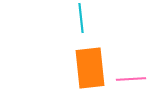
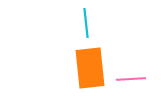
cyan line: moved 5 px right, 5 px down
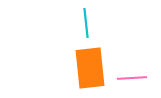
pink line: moved 1 px right, 1 px up
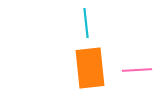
pink line: moved 5 px right, 8 px up
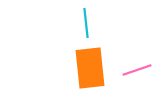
pink line: rotated 16 degrees counterclockwise
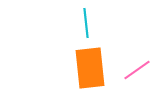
pink line: rotated 16 degrees counterclockwise
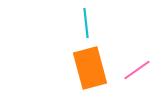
orange rectangle: rotated 9 degrees counterclockwise
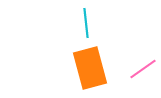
pink line: moved 6 px right, 1 px up
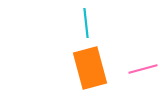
pink line: rotated 20 degrees clockwise
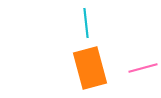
pink line: moved 1 px up
